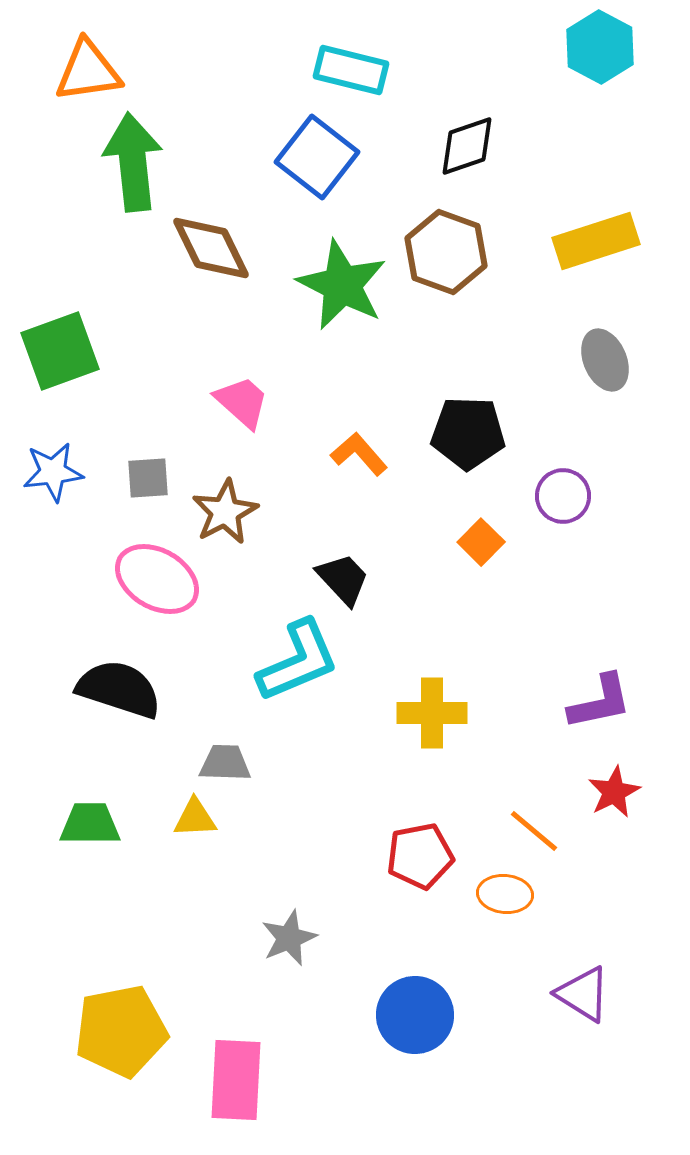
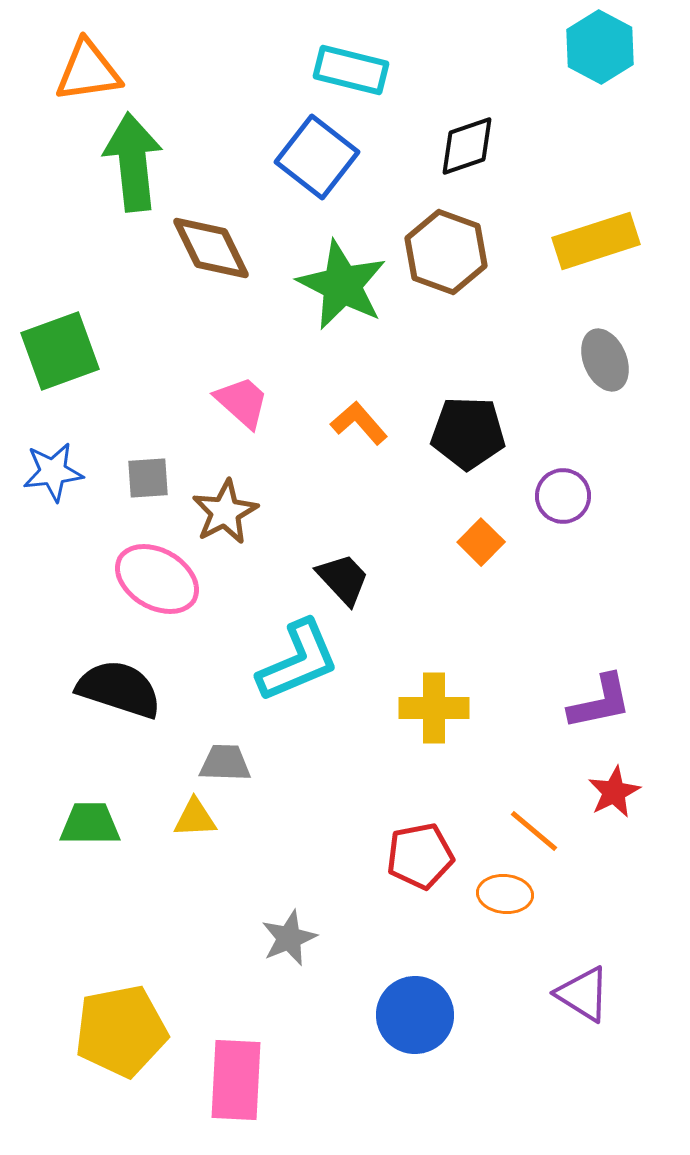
orange L-shape: moved 31 px up
yellow cross: moved 2 px right, 5 px up
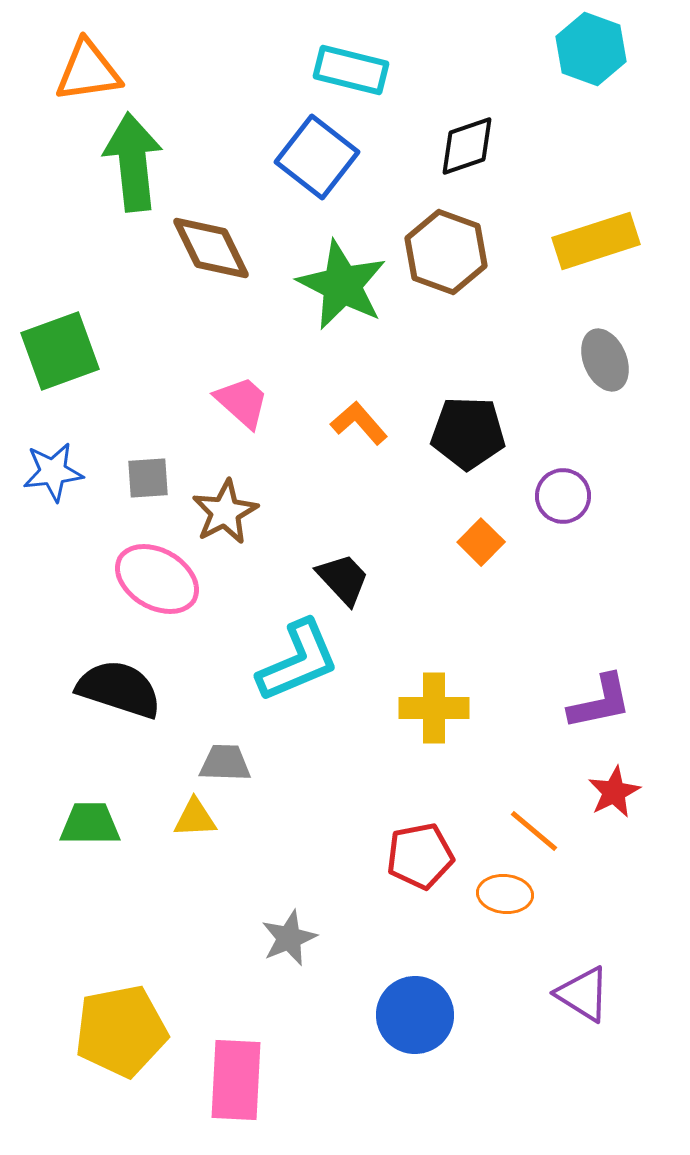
cyan hexagon: moved 9 px left, 2 px down; rotated 8 degrees counterclockwise
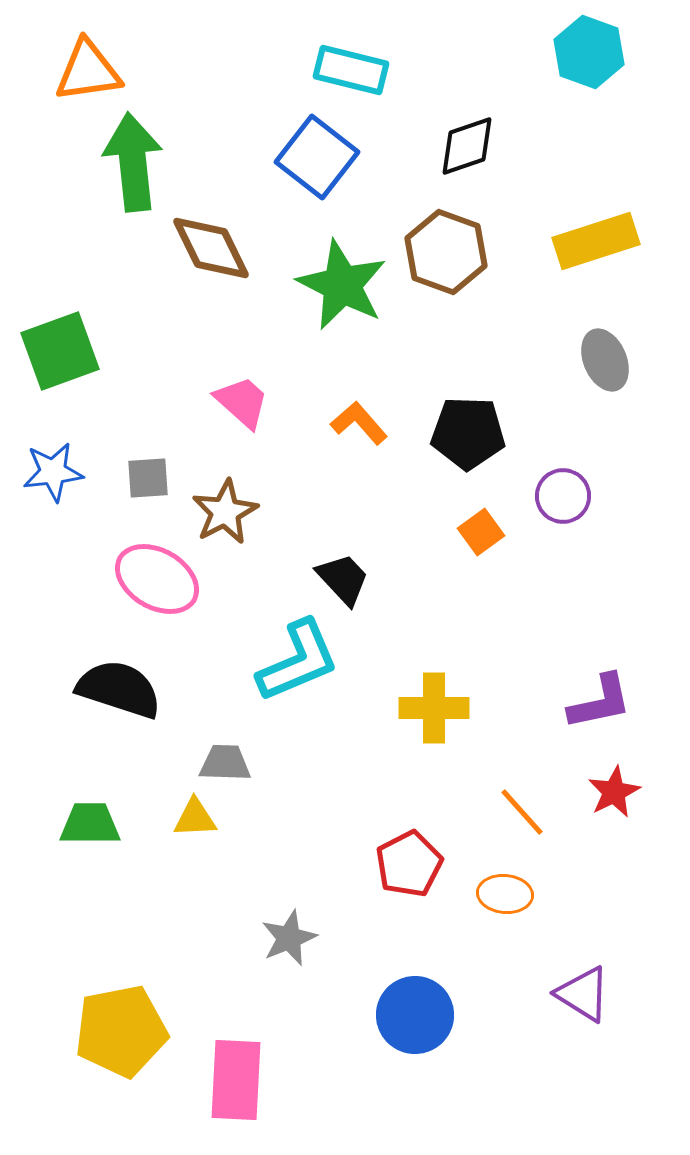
cyan hexagon: moved 2 px left, 3 px down
orange square: moved 10 px up; rotated 9 degrees clockwise
orange line: moved 12 px left, 19 px up; rotated 8 degrees clockwise
red pentagon: moved 11 px left, 8 px down; rotated 16 degrees counterclockwise
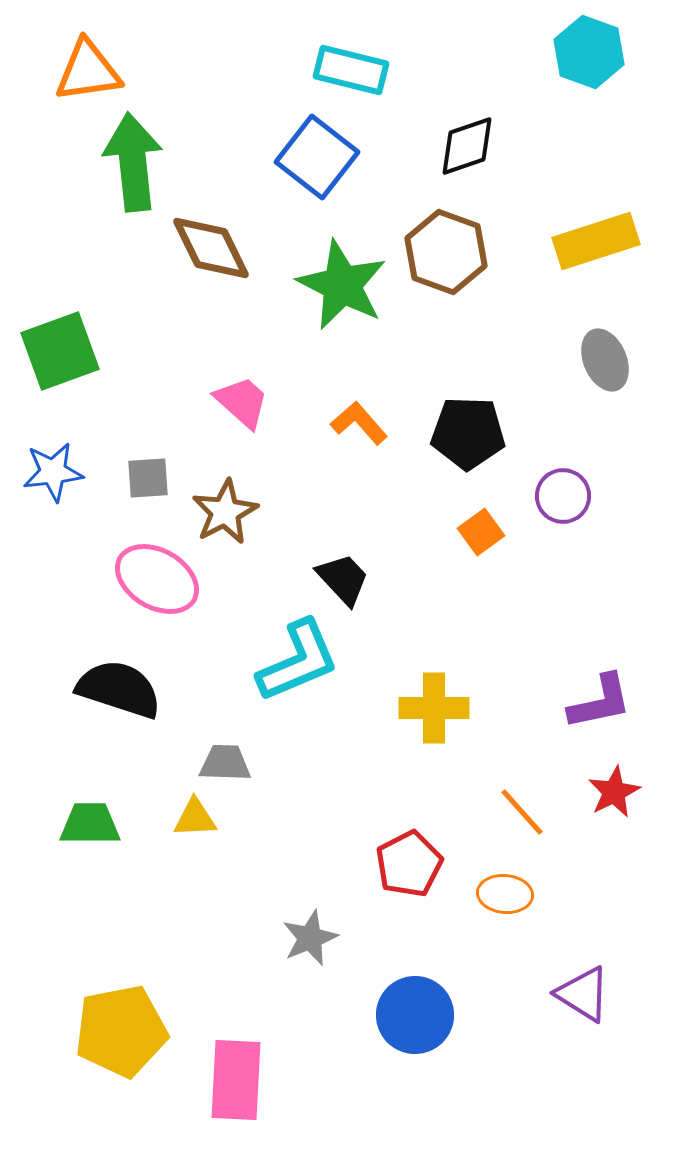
gray star: moved 21 px right
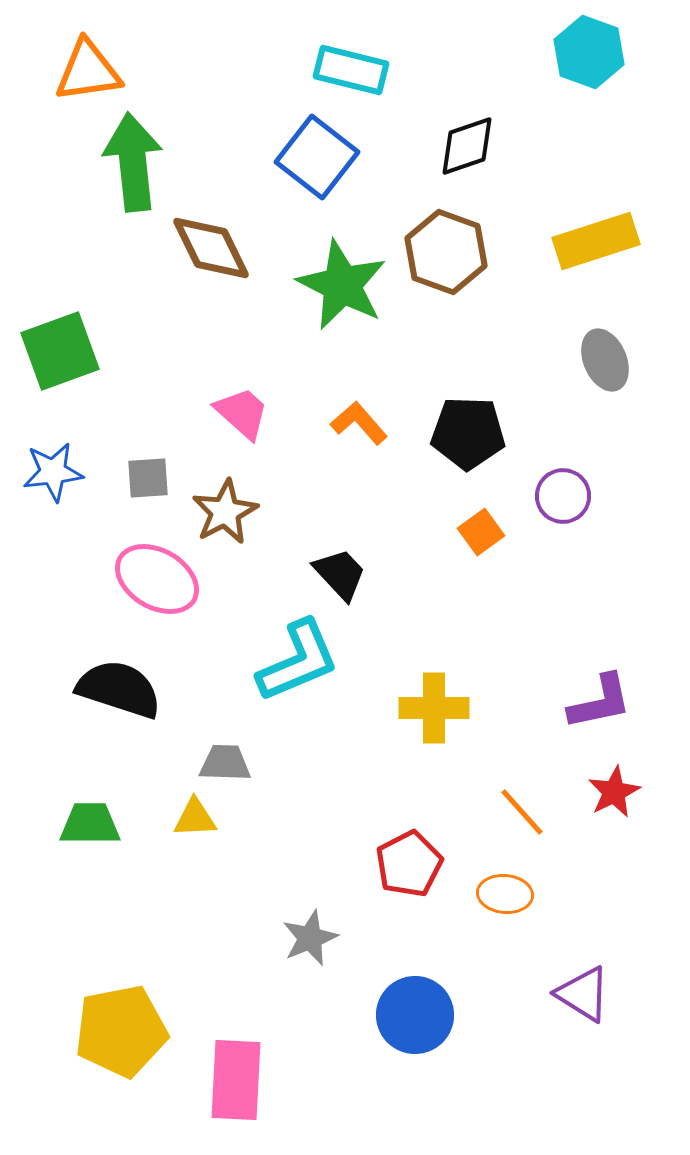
pink trapezoid: moved 11 px down
black trapezoid: moved 3 px left, 5 px up
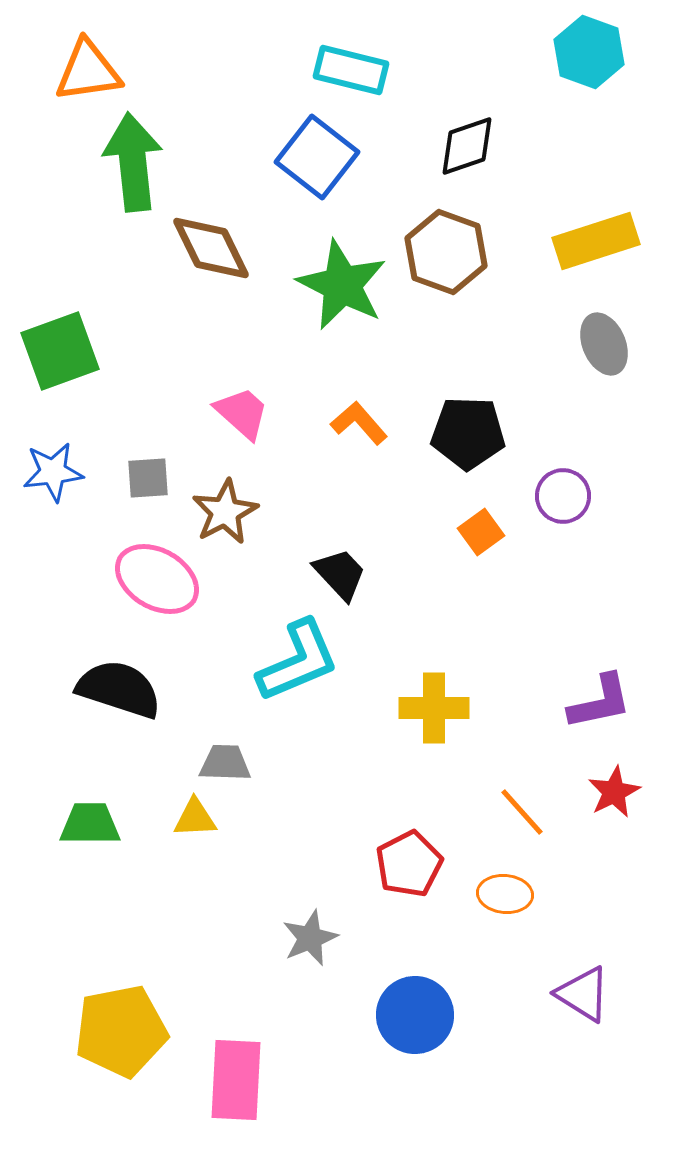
gray ellipse: moved 1 px left, 16 px up
